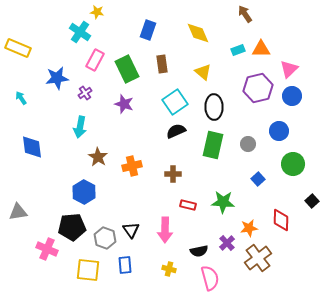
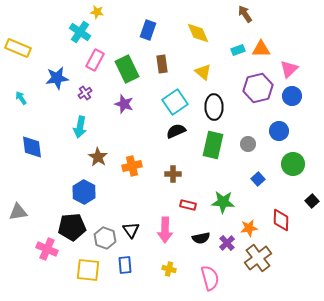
black semicircle at (199, 251): moved 2 px right, 13 px up
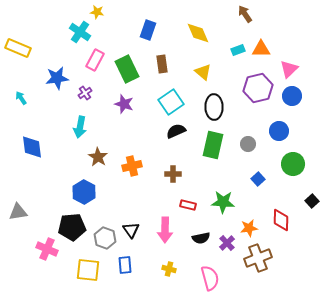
cyan square at (175, 102): moved 4 px left
brown cross at (258, 258): rotated 16 degrees clockwise
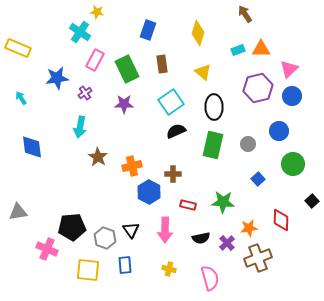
yellow diamond at (198, 33): rotated 40 degrees clockwise
purple star at (124, 104): rotated 18 degrees counterclockwise
blue hexagon at (84, 192): moved 65 px right
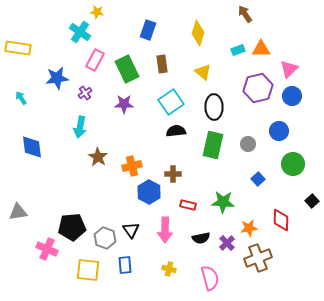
yellow rectangle at (18, 48): rotated 15 degrees counterclockwise
black semicircle at (176, 131): rotated 18 degrees clockwise
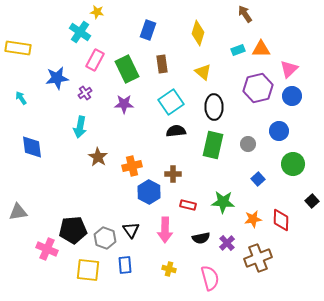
black pentagon at (72, 227): moved 1 px right, 3 px down
orange star at (249, 228): moved 4 px right, 9 px up
